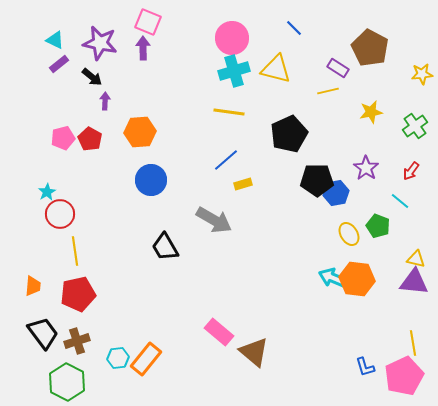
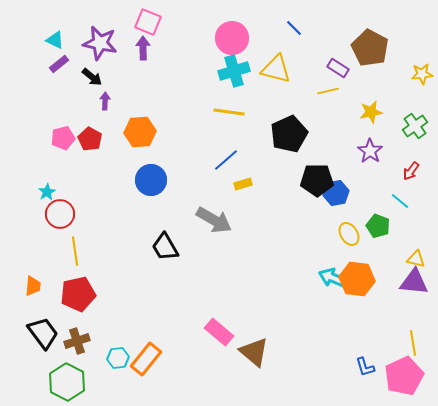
purple star at (366, 168): moved 4 px right, 17 px up
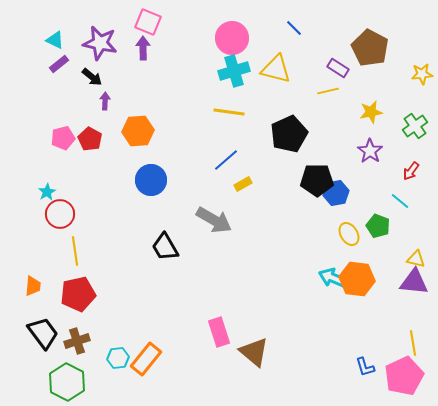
orange hexagon at (140, 132): moved 2 px left, 1 px up
yellow rectangle at (243, 184): rotated 12 degrees counterclockwise
pink rectangle at (219, 332): rotated 32 degrees clockwise
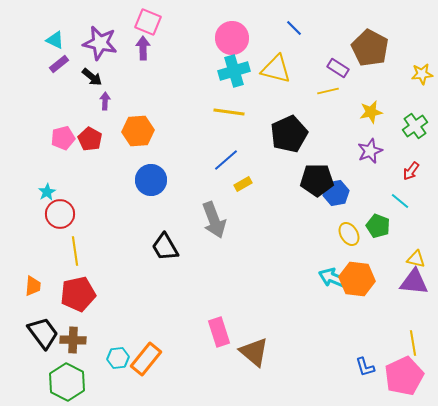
purple star at (370, 151): rotated 15 degrees clockwise
gray arrow at (214, 220): rotated 39 degrees clockwise
brown cross at (77, 341): moved 4 px left, 1 px up; rotated 20 degrees clockwise
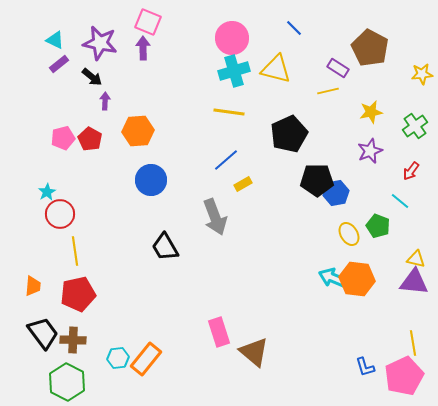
gray arrow at (214, 220): moved 1 px right, 3 px up
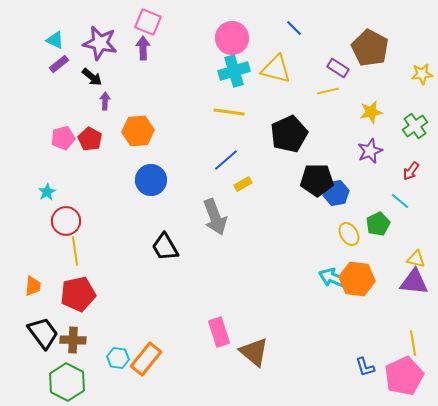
red circle at (60, 214): moved 6 px right, 7 px down
green pentagon at (378, 226): moved 2 px up; rotated 25 degrees clockwise
cyan hexagon at (118, 358): rotated 15 degrees clockwise
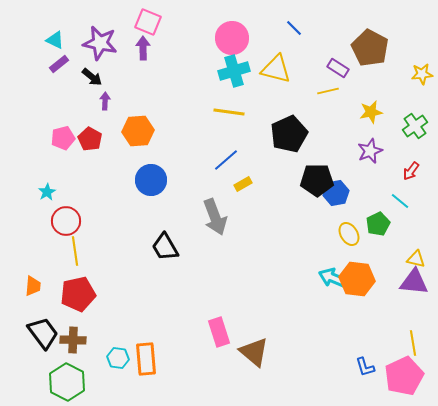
orange rectangle at (146, 359): rotated 44 degrees counterclockwise
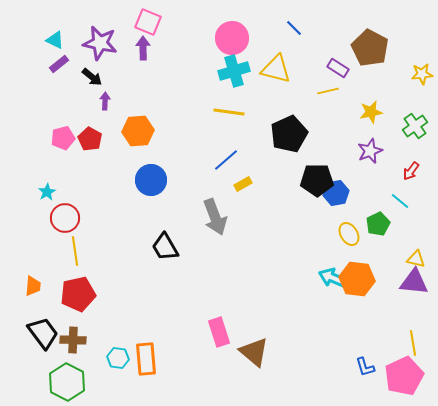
red circle at (66, 221): moved 1 px left, 3 px up
